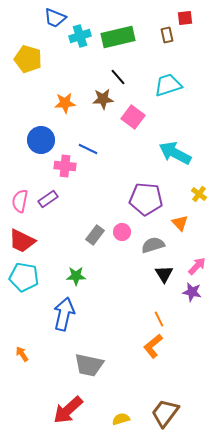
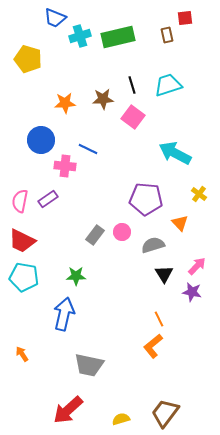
black line: moved 14 px right, 8 px down; rotated 24 degrees clockwise
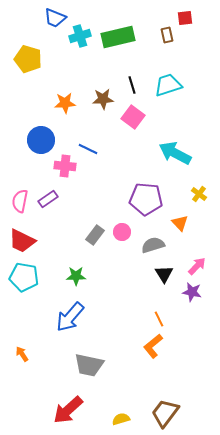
blue arrow: moved 6 px right, 3 px down; rotated 152 degrees counterclockwise
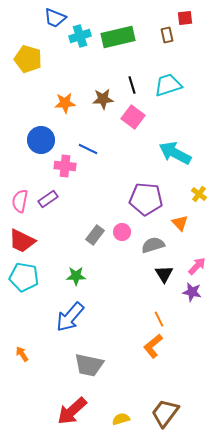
red arrow: moved 4 px right, 1 px down
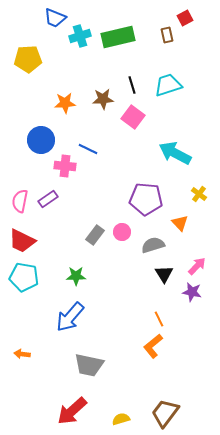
red square: rotated 21 degrees counterclockwise
yellow pentagon: rotated 20 degrees counterclockwise
orange arrow: rotated 49 degrees counterclockwise
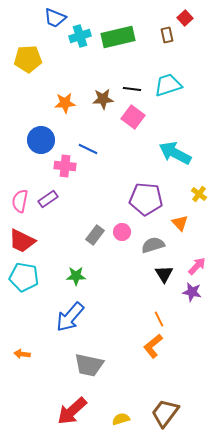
red square: rotated 14 degrees counterclockwise
black line: moved 4 px down; rotated 66 degrees counterclockwise
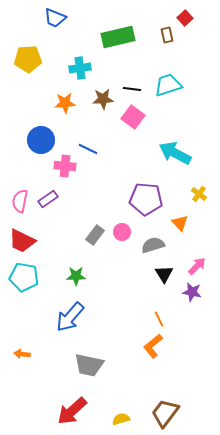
cyan cross: moved 32 px down; rotated 10 degrees clockwise
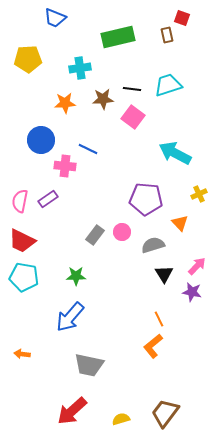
red square: moved 3 px left; rotated 28 degrees counterclockwise
yellow cross: rotated 28 degrees clockwise
